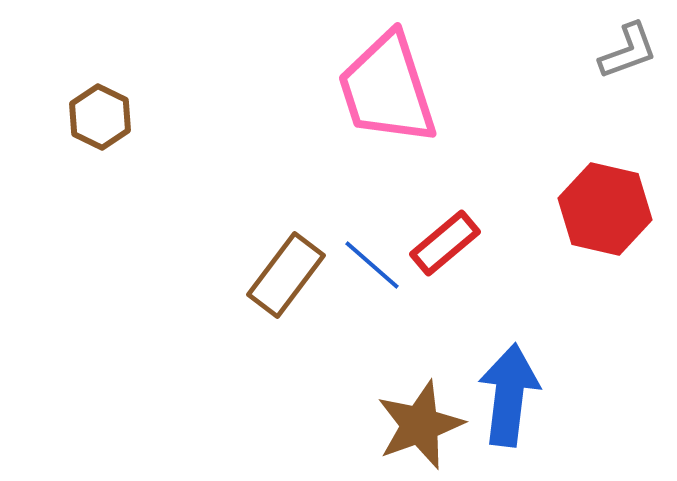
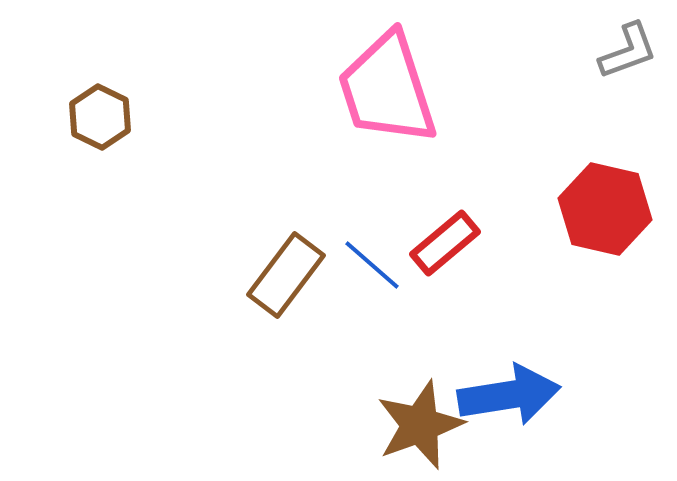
blue arrow: rotated 74 degrees clockwise
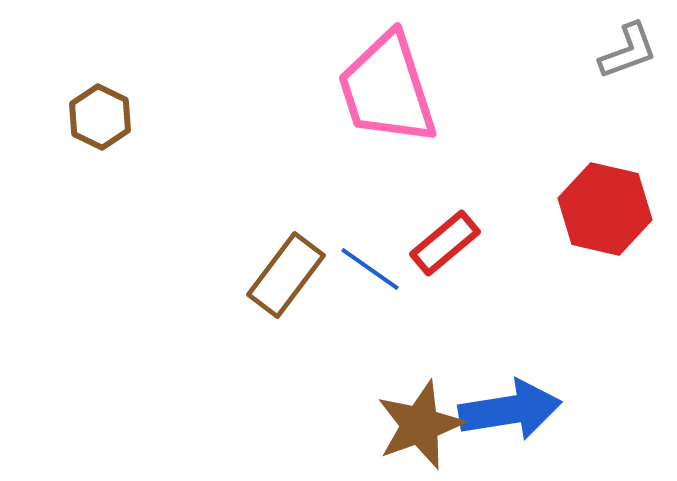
blue line: moved 2 px left, 4 px down; rotated 6 degrees counterclockwise
blue arrow: moved 1 px right, 15 px down
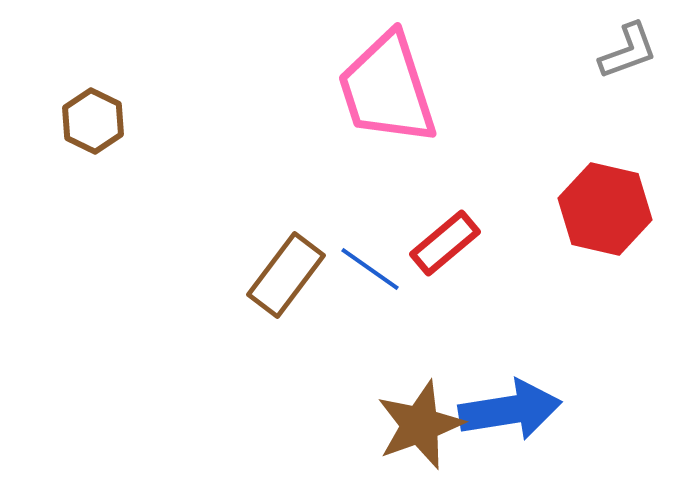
brown hexagon: moved 7 px left, 4 px down
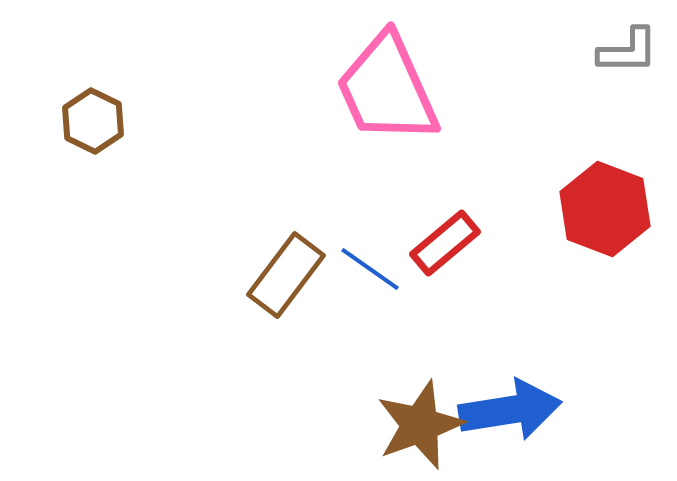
gray L-shape: rotated 20 degrees clockwise
pink trapezoid: rotated 6 degrees counterclockwise
red hexagon: rotated 8 degrees clockwise
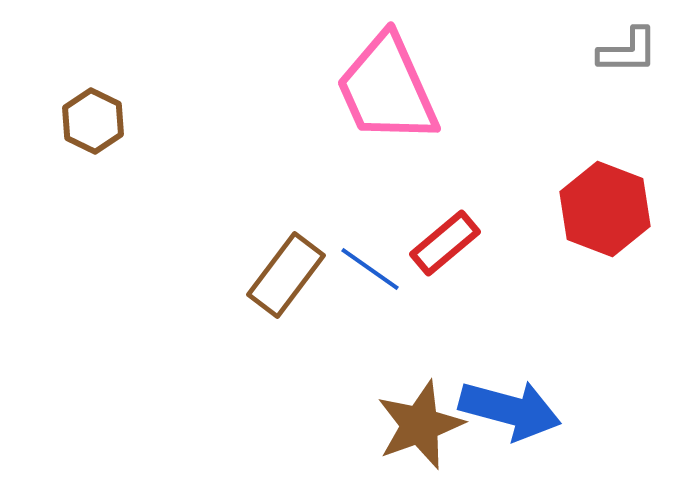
blue arrow: rotated 24 degrees clockwise
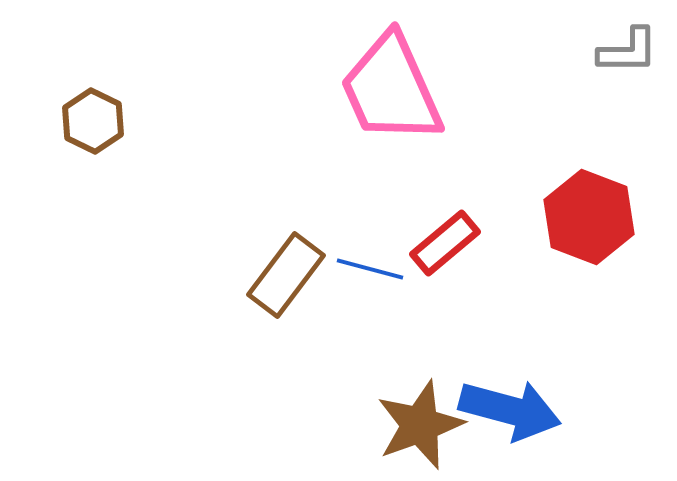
pink trapezoid: moved 4 px right
red hexagon: moved 16 px left, 8 px down
blue line: rotated 20 degrees counterclockwise
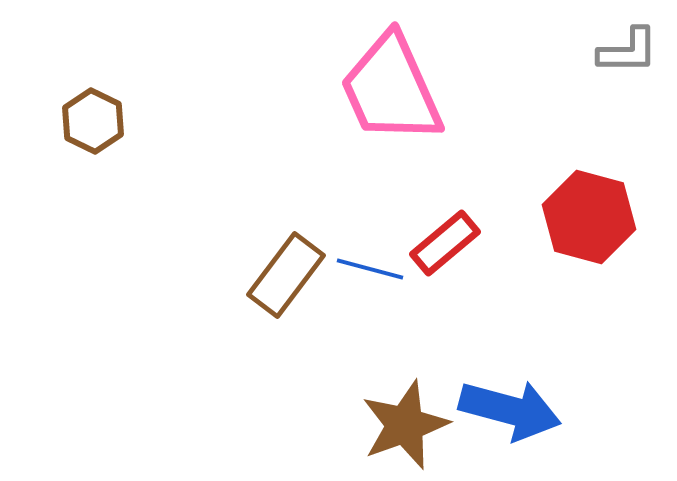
red hexagon: rotated 6 degrees counterclockwise
brown star: moved 15 px left
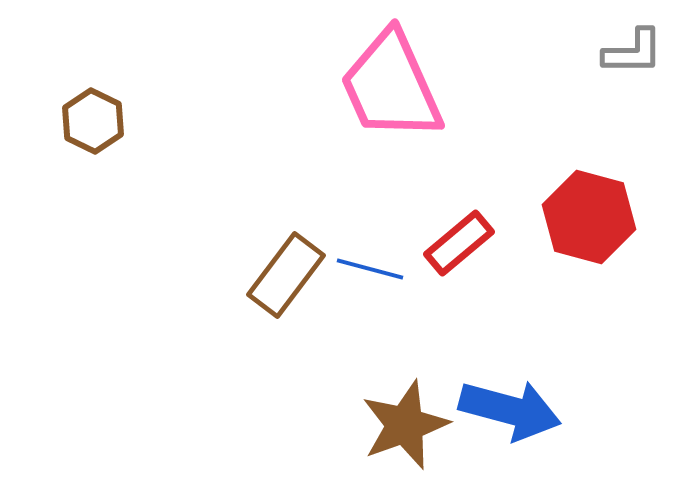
gray L-shape: moved 5 px right, 1 px down
pink trapezoid: moved 3 px up
red rectangle: moved 14 px right
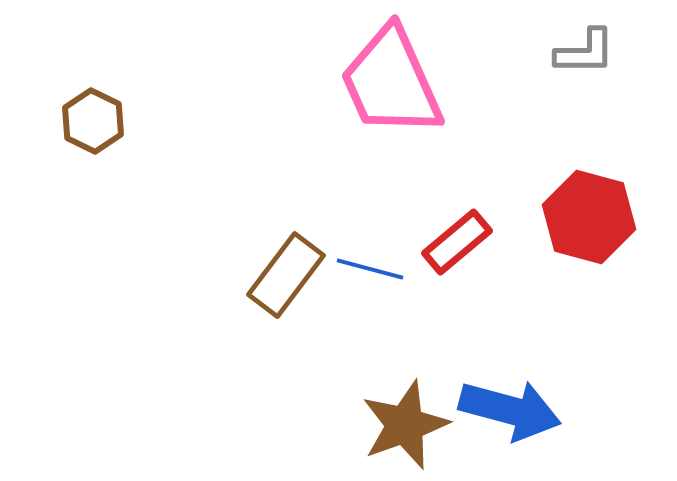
gray L-shape: moved 48 px left
pink trapezoid: moved 4 px up
red rectangle: moved 2 px left, 1 px up
